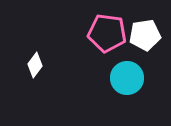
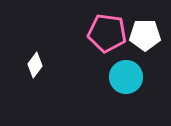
white pentagon: rotated 8 degrees clockwise
cyan circle: moved 1 px left, 1 px up
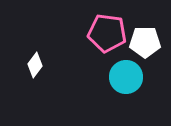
white pentagon: moved 7 px down
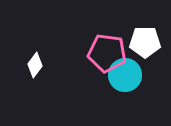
pink pentagon: moved 20 px down
cyan circle: moved 1 px left, 2 px up
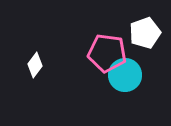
white pentagon: moved 9 px up; rotated 20 degrees counterclockwise
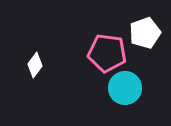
cyan circle: moved 13 px down
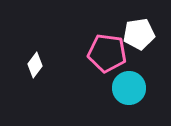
white pentagon: moved 6 px left, 1 px down; rotated 12 degrees clockwise
cyan circle: moved 4 px right
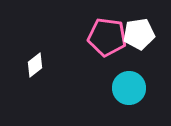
pink pentagon: moved 16 px up
white diamond: rotated 15 degrees clockwise
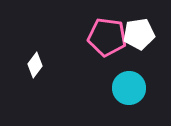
white diamond: rotated 15 degrees counterclockwise
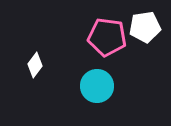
white pentagon: moved 6 px right, 7 px up
cyan circle: moved 32 px left, 2 px up
